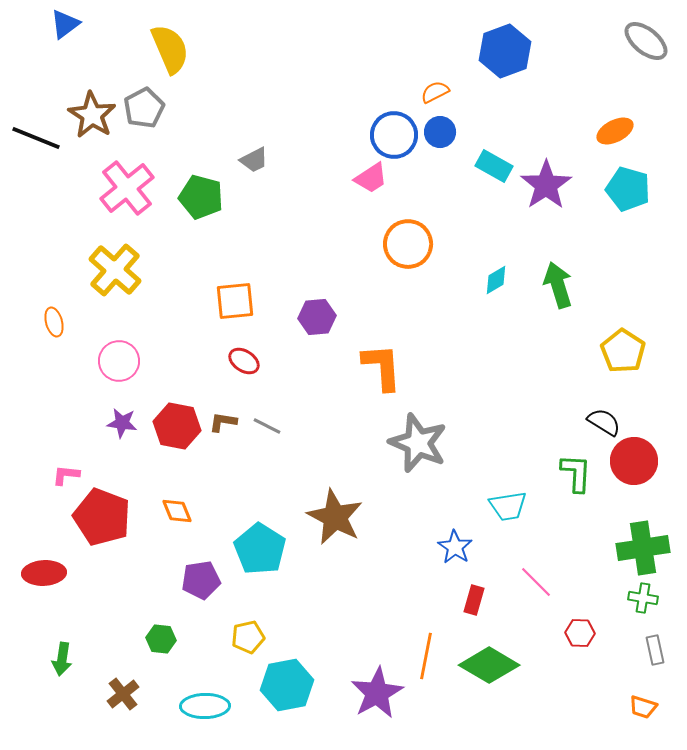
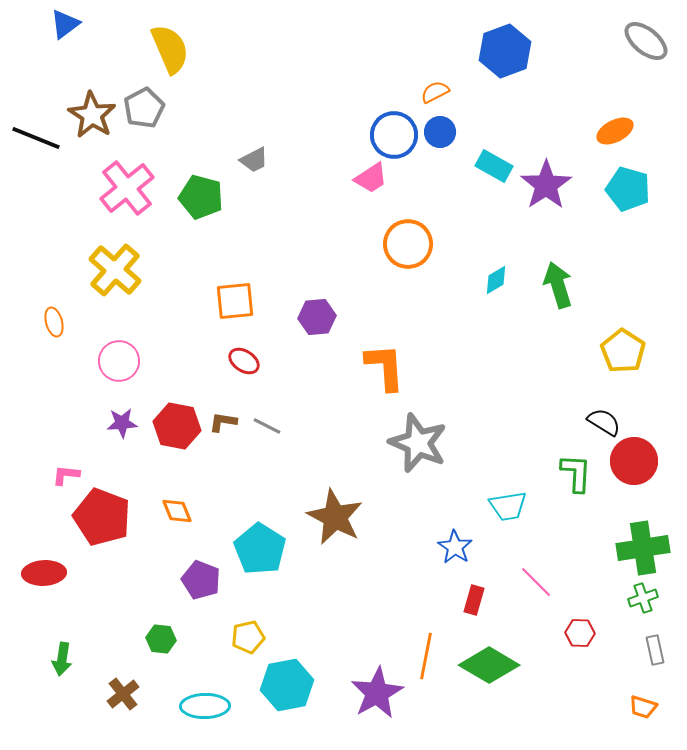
orange L-shape at (382, 367): moved 3 px right
purple star at (122, 423): rotated 12 degrees counterclockwise
purple pentagon at (201, 580): rotated 30 degrees clockwise
green cross at (643, 598): rotated 28 degrees counterclockwise
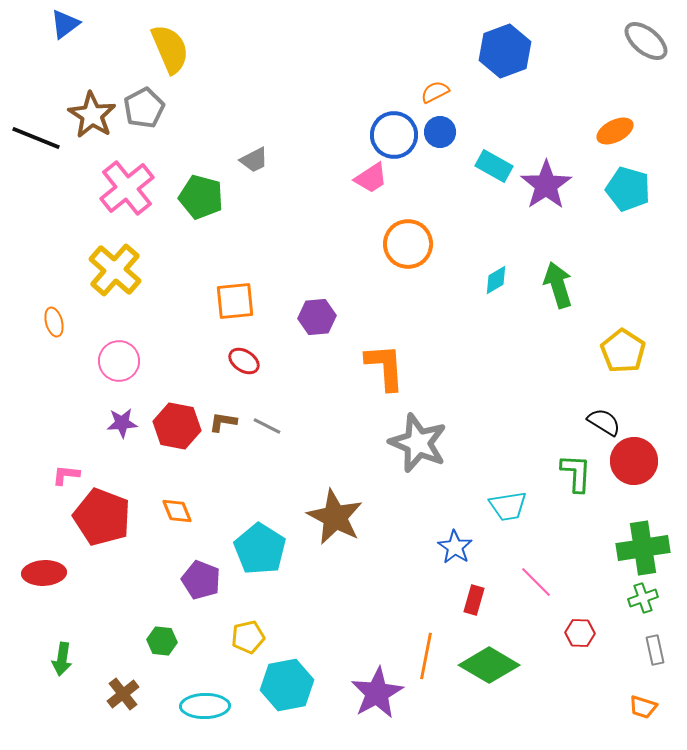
green hexagon at (161, 639): moved 1 px right, 2 px down
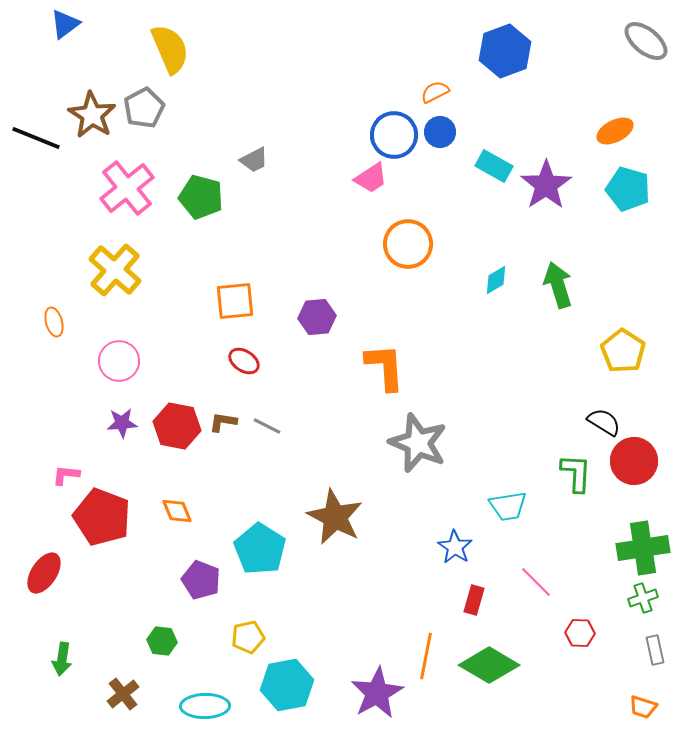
red ellipse at (44, 573): rotated 54 degrees counterclockwise
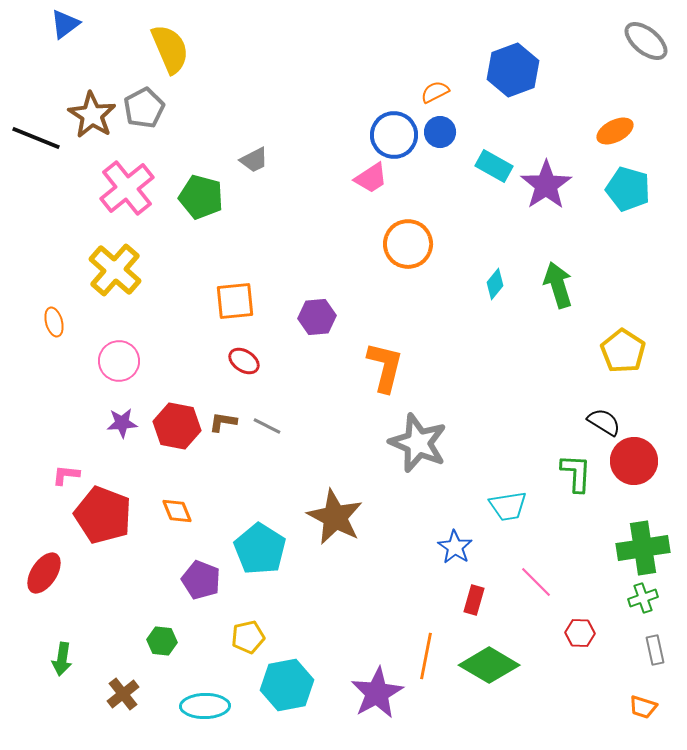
blue hexagon at (505, 51): moved 8 px right, 19 px down
cyan diamond at (496, 280): moved 1 px left, 4 px down; rotated 20 degrees counterclockwise
orange L-shape at (385, 367): rotated 18 degrees clockwise
red pentagon at (102, 517): moved 1 px right, 2 px up
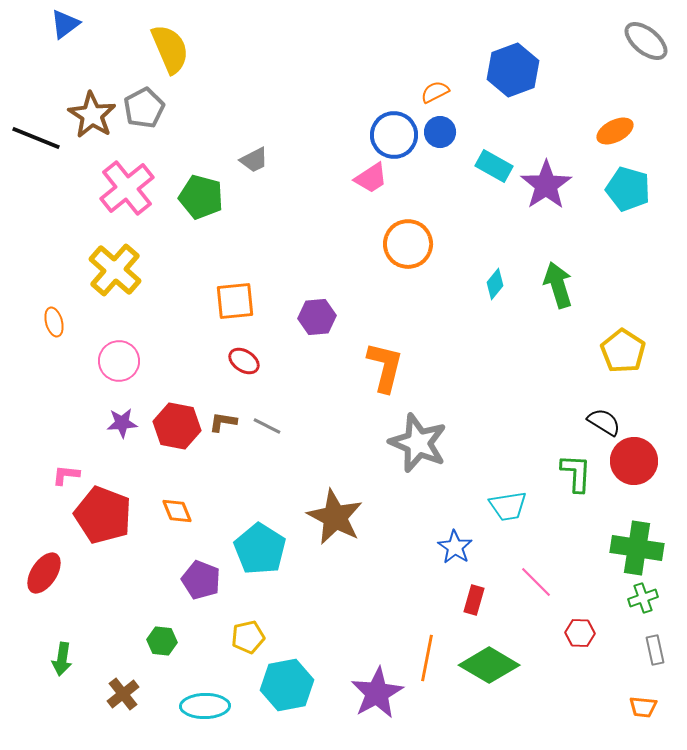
green cross at (643, 548): moved 6 px left; rotated 18 degrees clockwise
orange line at (426, 656): moved 1 px right, 2 px down
orange trapezoid at (643, 707): rotated 12 degrees counterclockwise
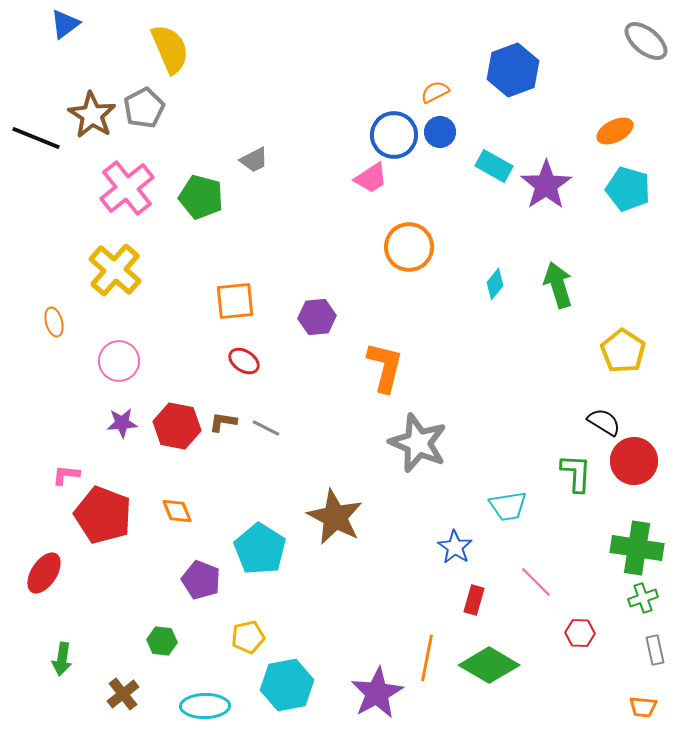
orange circle at (408, 244): moved 1 px right, 3 px down
gray line at (267, 426): moved 1 px left, 2 px down
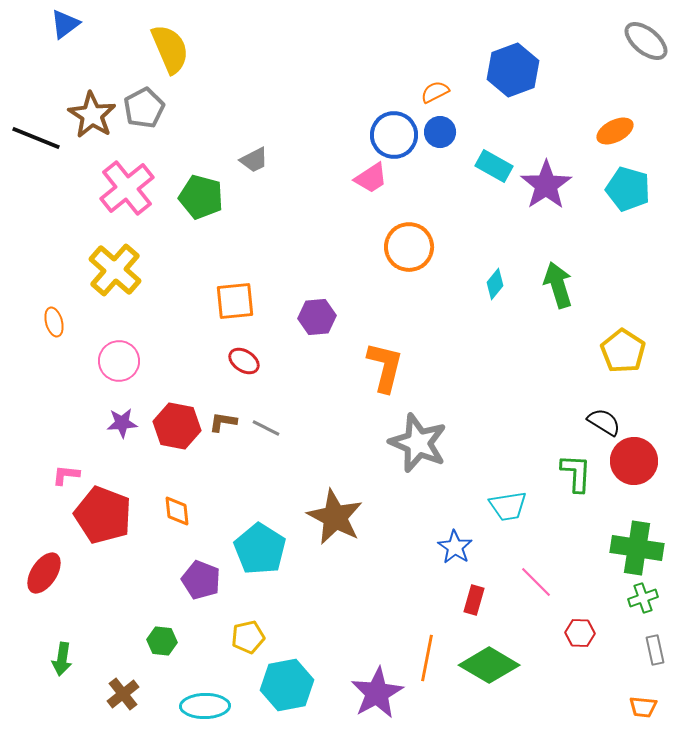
orange diamond at (177, 511): rotated 16 degrees clockwise
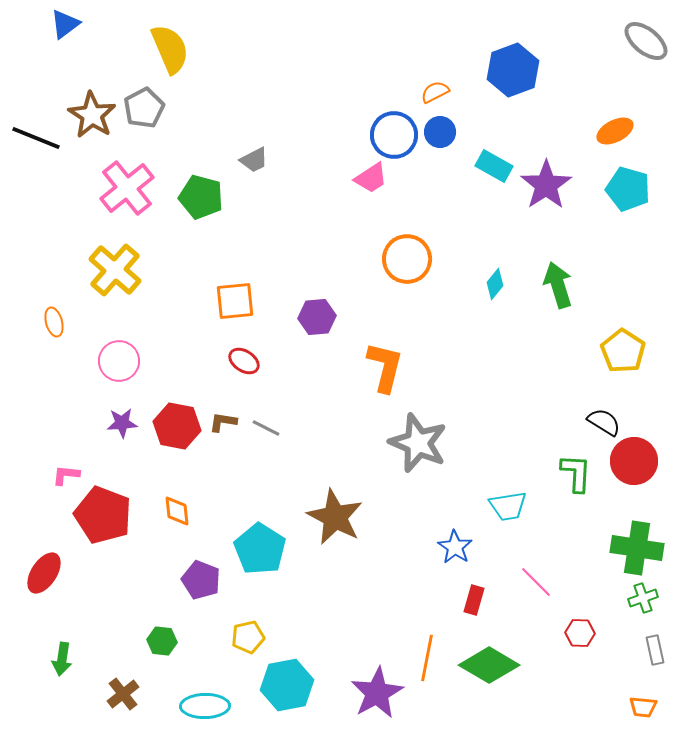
orange circle at (409, 247): moved 2 px left, 12 px down
